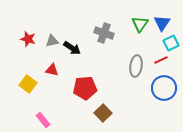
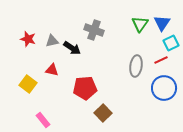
gray cross: moved 10 px left, 3 px up
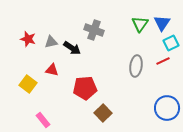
gray triangle: moved 1 px left, 1 px down
red line: moved 2 px right, 1 px down
blue circle: moved 3 px right, 20 px down
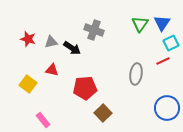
gray ellipse: moved 8 px down
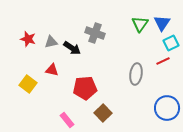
gray cross: moved 1 px right, 3 px down
pink rectangle: moved 24 px right
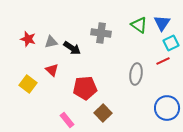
green triangle: moved 1 px left, 1 px down; rotated 30 degrees counterclockwise
gray cross: moved 6 px right; rotated 12 degrees counterclockwise
red triangle: rotated 32 degrees clockwise
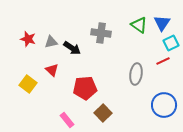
blue circle: moved 3 px left, 3 px up
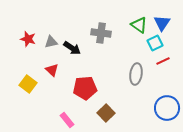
cyan square: moved 16 px left
blue circle: moved 3 px right, 3 px down
brown square: moved 3 px right
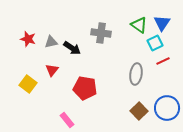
red triangle: rotated 24 degrees clockwise
red pentagon: rotated 15 degrees clockwise
brown square: moved 33 px right, 2 px up
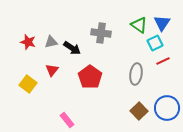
red star: moved 3 px down
red pentagon: moved 5 px right, 11 px up; rotated 25 degrees clockwise
